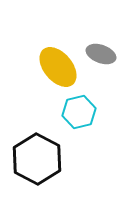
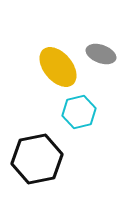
black hexagon: rotated 21 degrees clockwise
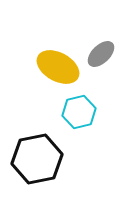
gray ellipse: rotated 64 degrees counterclockwise
yellow ellipse: rotated 21 degrees counterclockwise
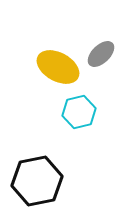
black hexagon: moved 22 px down
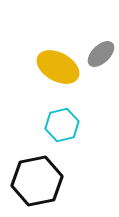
cyan hexagon: moved 17 px left, 13 px down
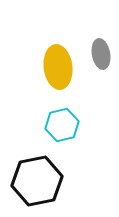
gray ellipse: rotated 56 degrees counterclockwise
yellow ellipse: rotated 54 degrees clockwise
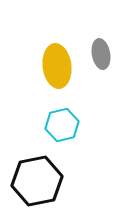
yellow ellipse: moved 1 px left, 1 px up
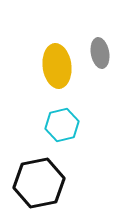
gray ellipse: moved 1 px left, 1 px up
black hexagon: moved 2 px right, 2 px down
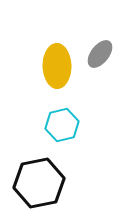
gray ellipse: moved 1 px down; rotated 48 degrees clockwise
yellow ellipse: rotated 6 degrees clockwise
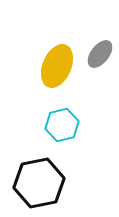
yellow ellipse: rotated 24 degrees clockwise
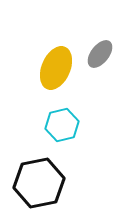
yellow ellipse: moved 1 px left, 2 px down
